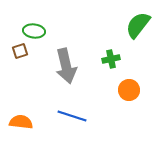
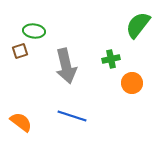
orange circle: moved 3 px right, 7 px up
orange semicircle: rotated 30 degrees clockwise
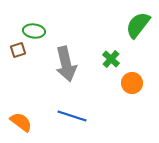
brown square: moved 2 px left, 1 px up
green cross: rotated 36 degrees counterclockwise
gray arrow: moved 2 px up
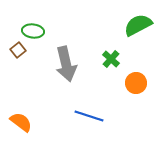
green semicircle: rotated 24 degrees clockwise
green ellipse: moved 1 px left
brown square: rotated 21 degrees counterclockwise
orange circle: moved 4 px right
blue line: moved 17 px right
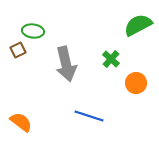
brown square: rotated 14 degrees clockwise
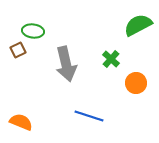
orange semicircle: rotated 15 degrees counterclockwise
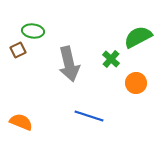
green semicircle: moved 12 px down
gray arrow: moved 3 px right
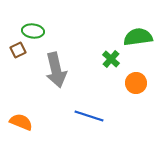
green semicircle: rotated 20 degrees clockwise
gray arrow: moved 13 px left, 6 px down
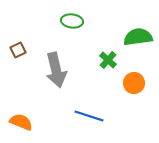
green ellipse: moved 39 px right, 10 px up
green cross: moved 3 px left, 1 px down
orange circle: moved 2 px left
